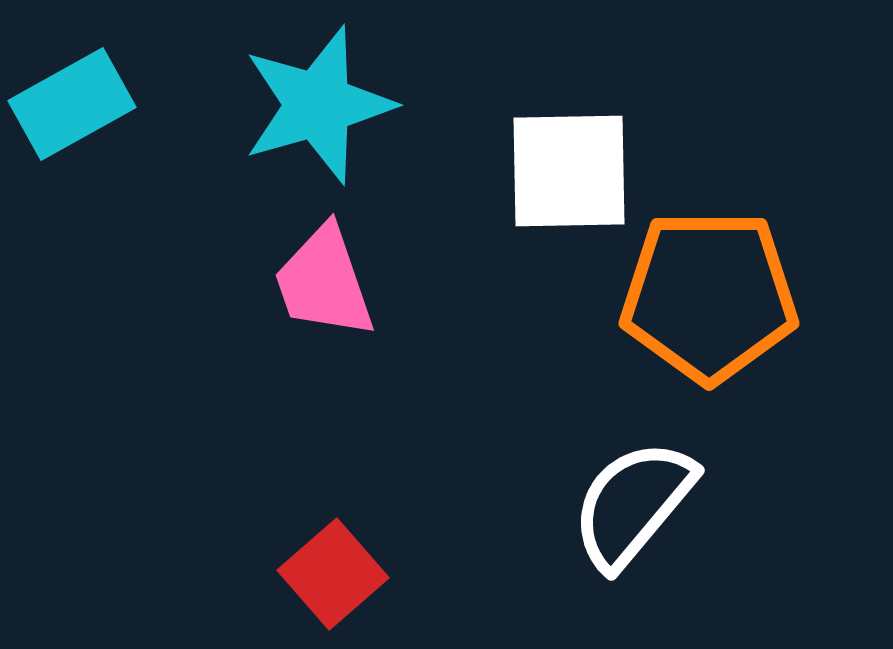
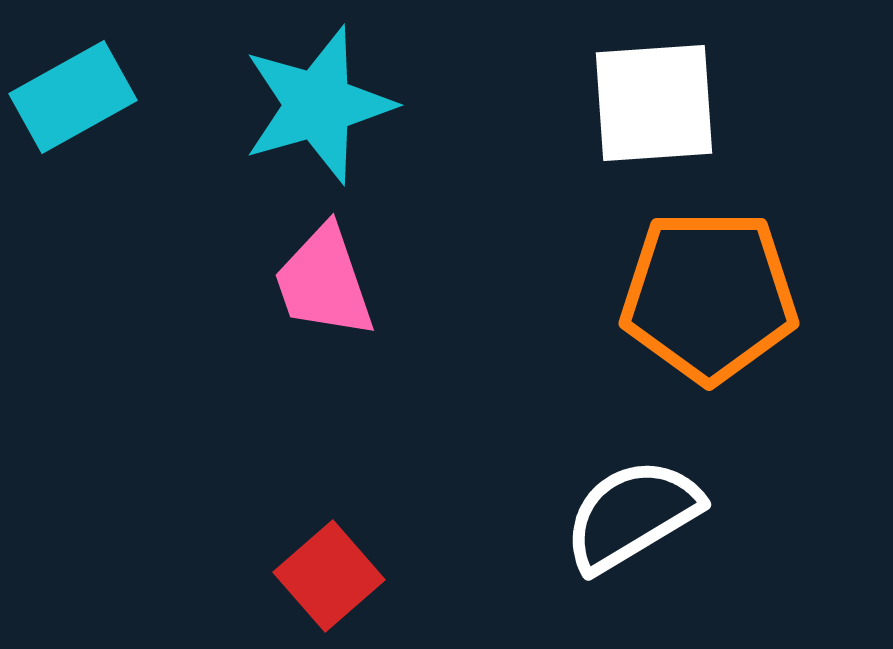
cyan rectangle: moved 1 px right, 7 px up
white square: moved 85 px right, 68 px up; rotated 3 degrees counterclockwise
white semicircle: moved 1 px left, 11 px down; rotated 19 degrees clockwise
red square: moved 4 px left, 2 px down
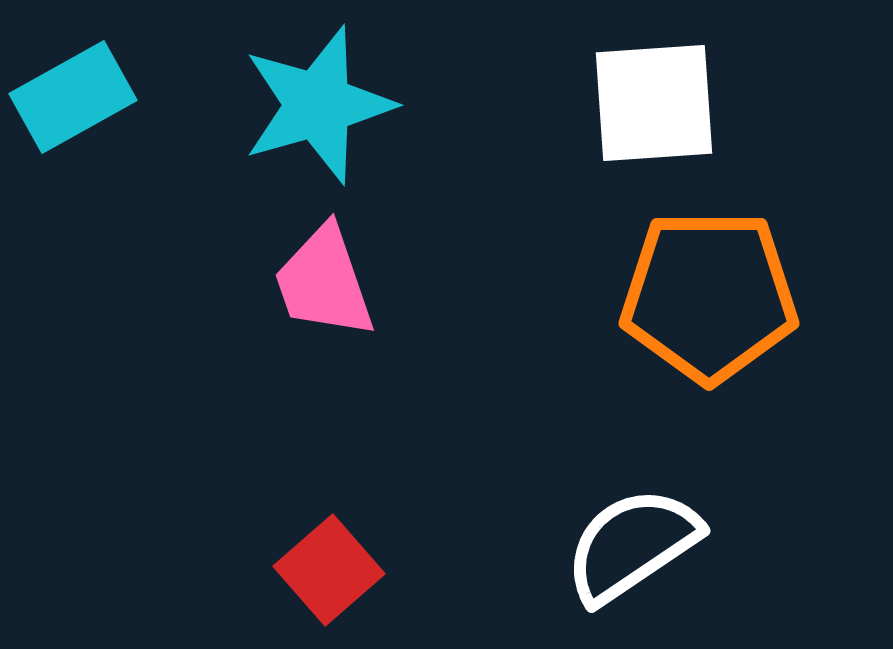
white semicircle: moved 30 px down; rotated 3 degrees counterclockwise
red square: moved 6 px up
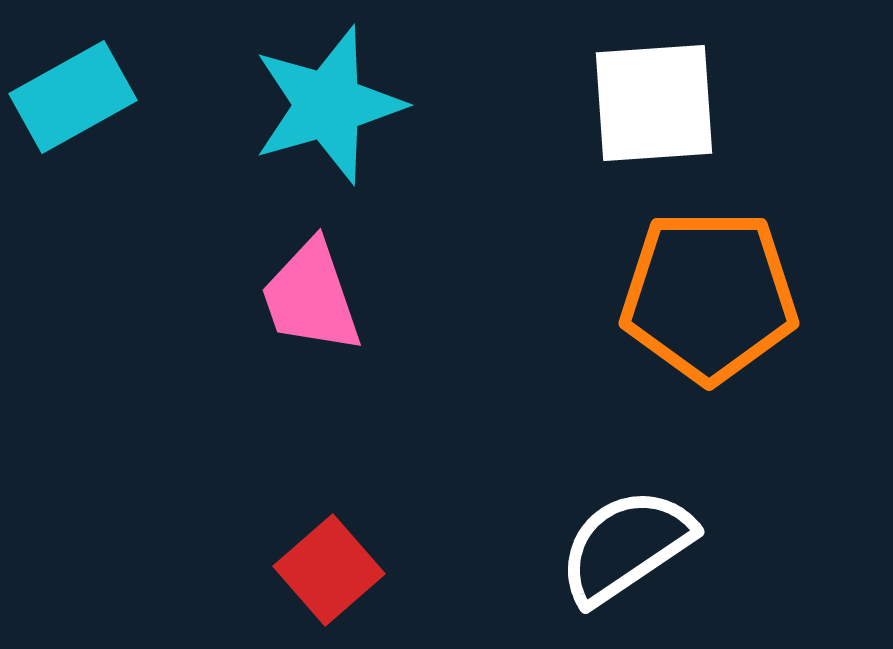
cyan star: moved 10 px right
pink trapezoid: moved 13 px left, 15 px down
white semicircle: moved 6 px left, 1 px down
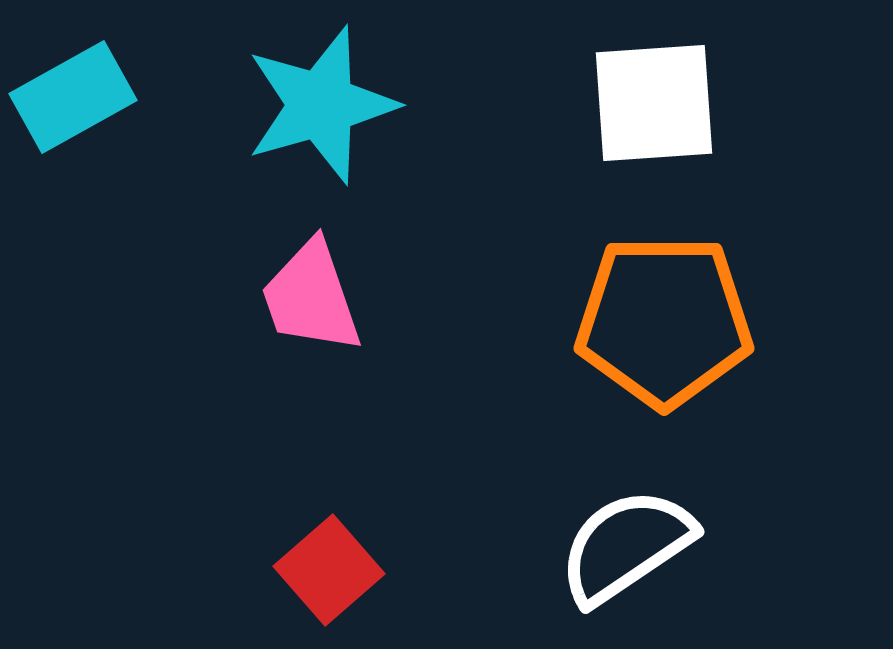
cyan star: moved 7 px left
orange pentagon: moved 45 px left, 25 px down
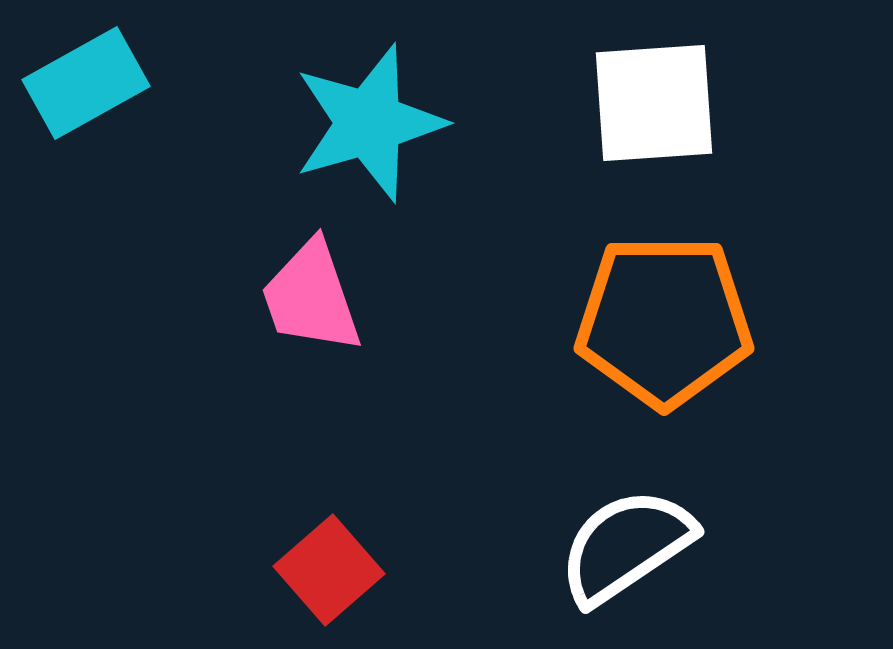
cyan rectangle: moved 13 px right, 14 px up
cyan star: moved 48 px right, 18 px down
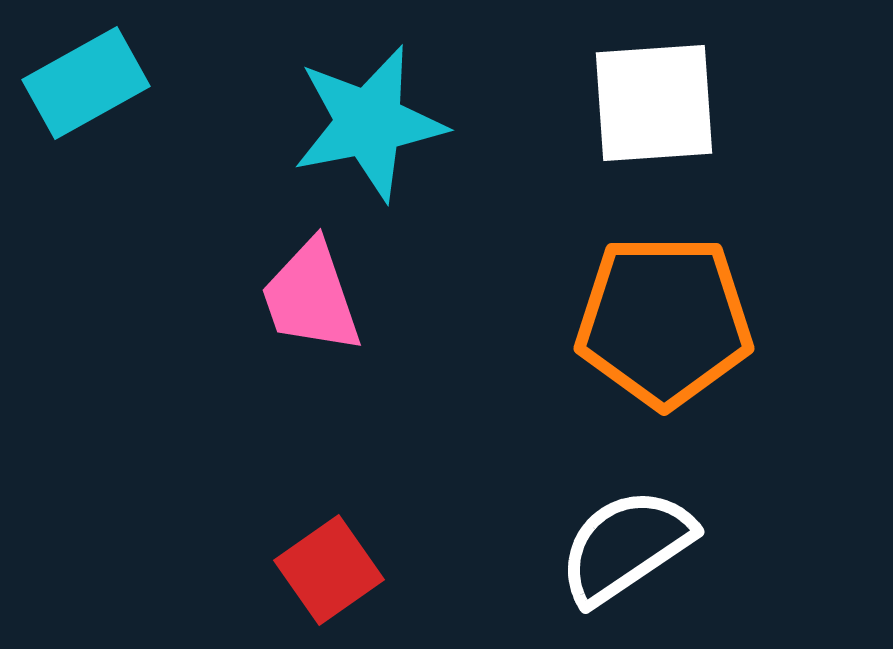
cyan star: rotated 5 degrees clockwise
red square: rotated 6 degrees clockwise
